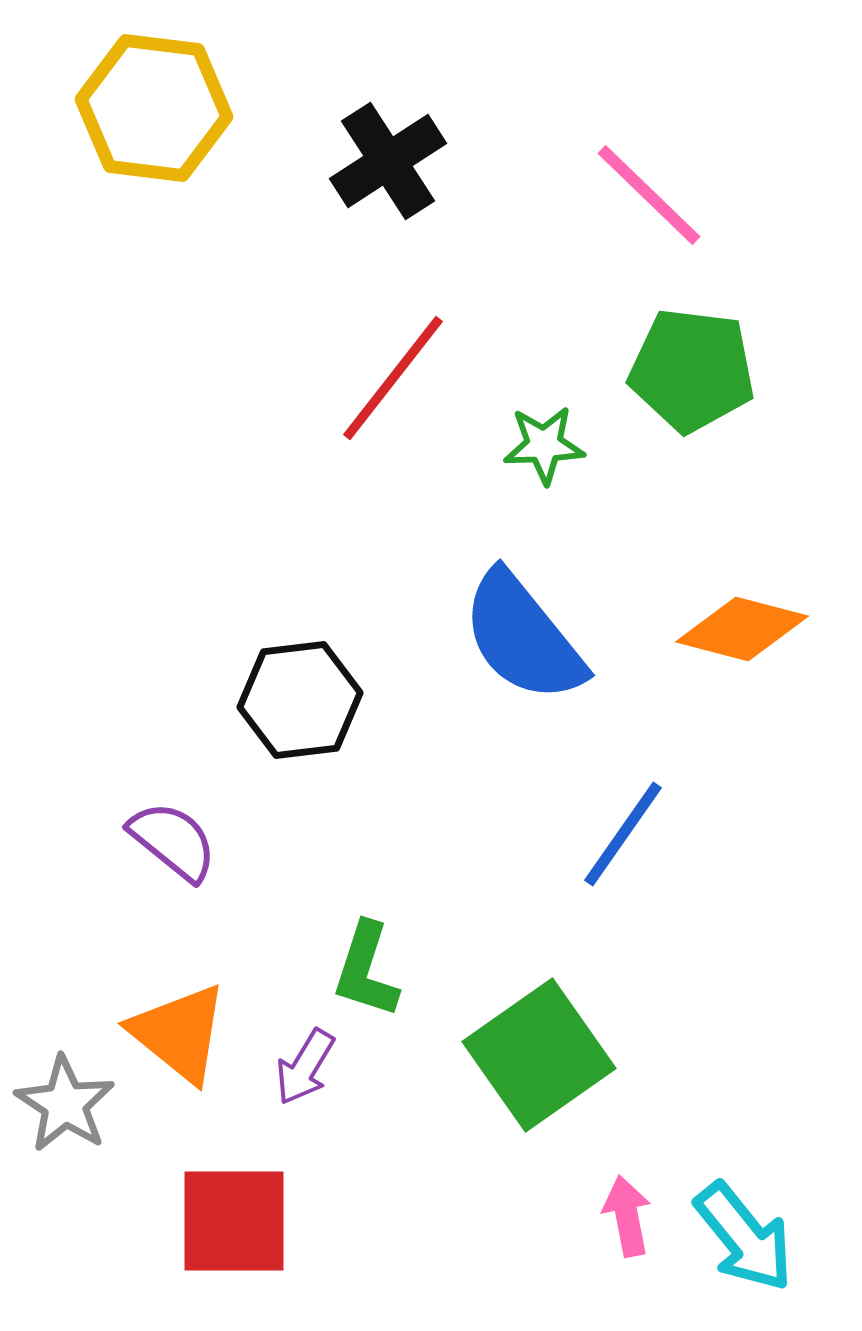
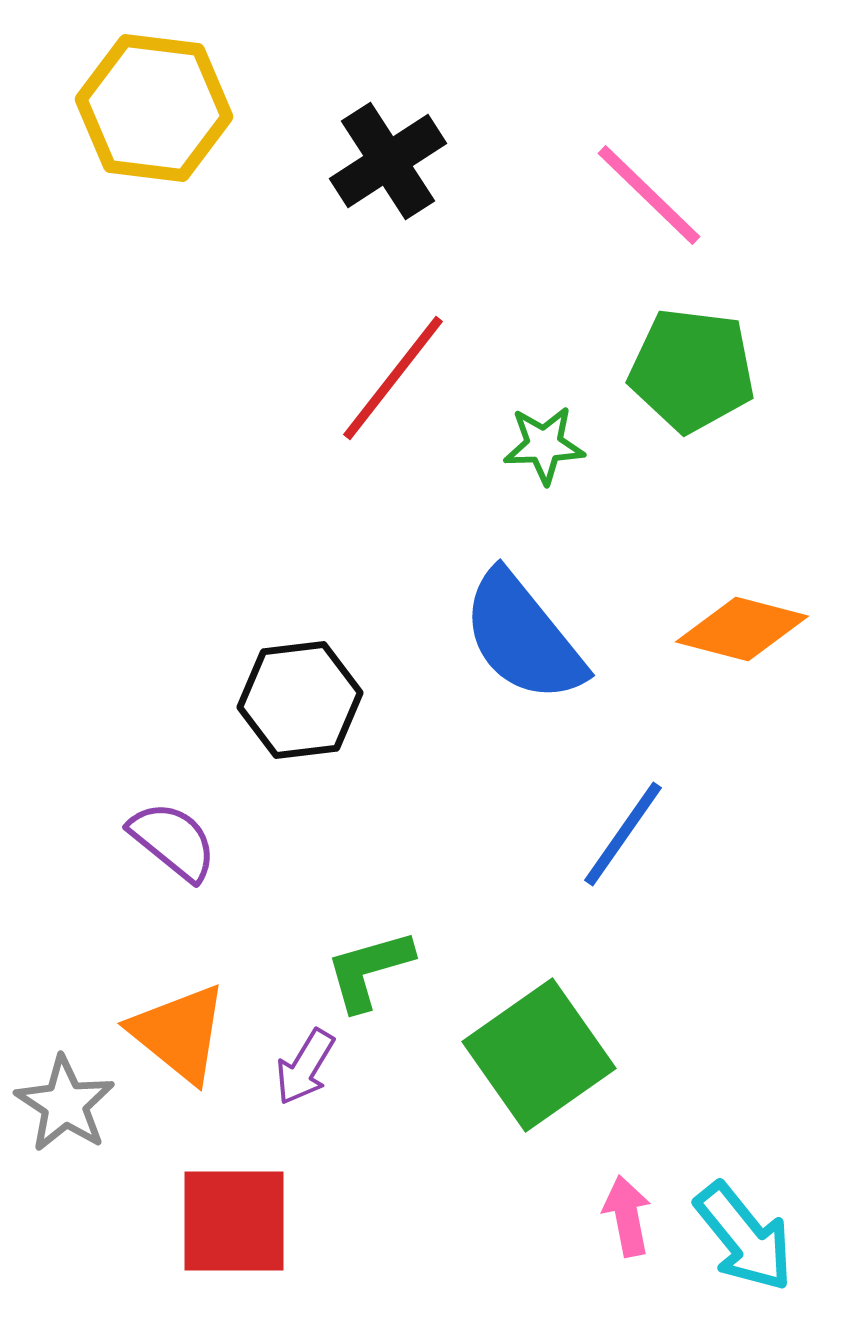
green L-shape: moved 3 px right; rotated 56 degrees clockwise
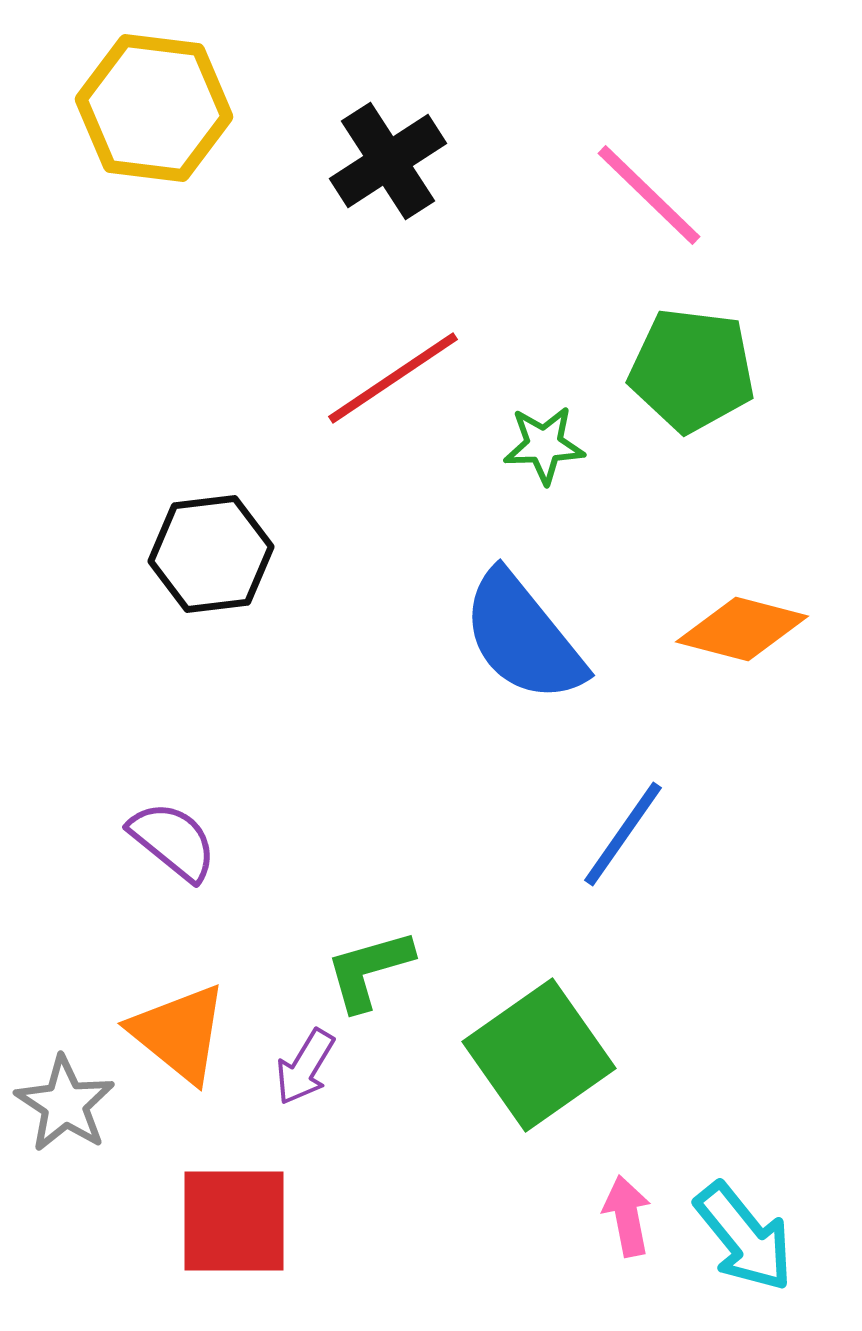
red line: rotated 18 degrees clockwise
black hexagon: moved 89 px left, 146 px up
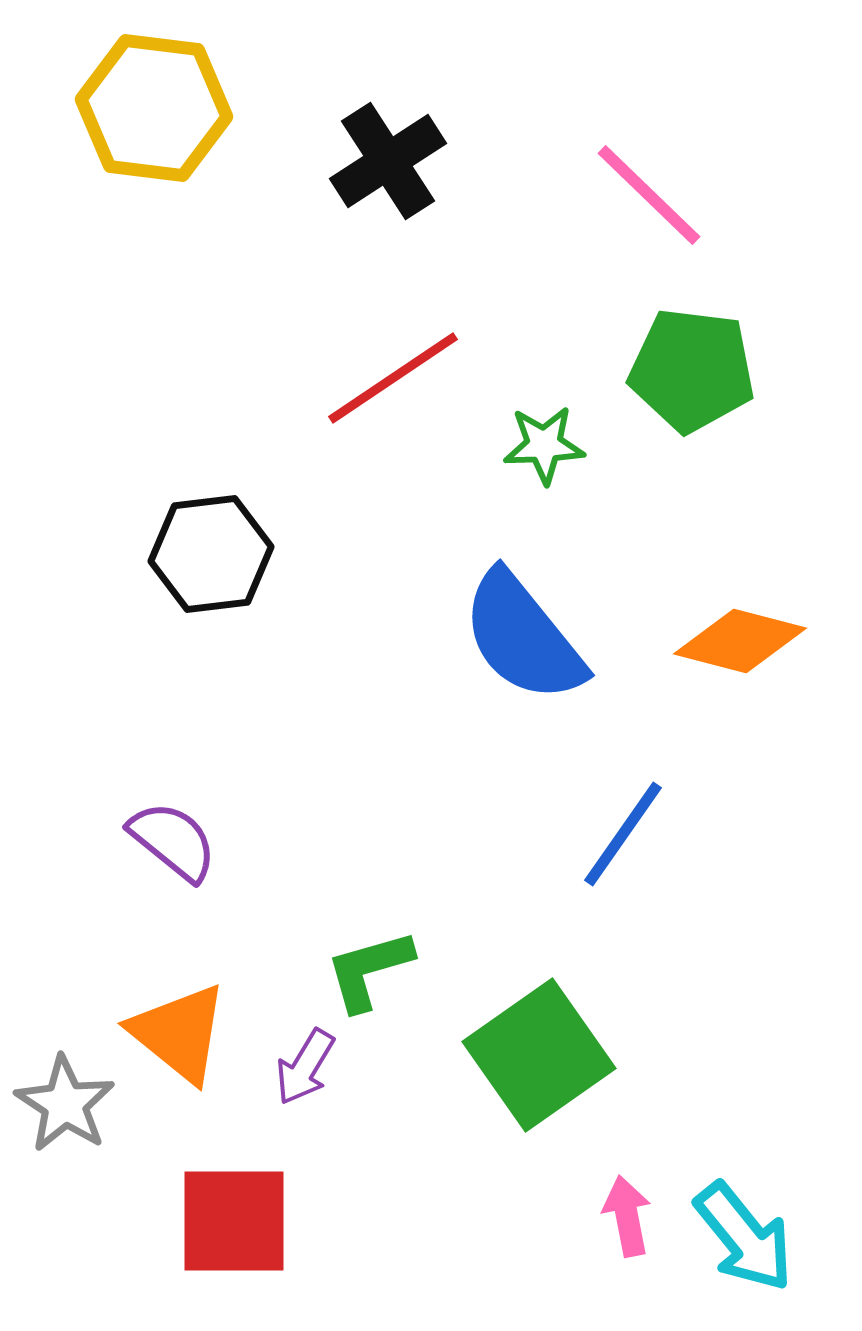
orange diamond: moved 2 px left, 12 px down
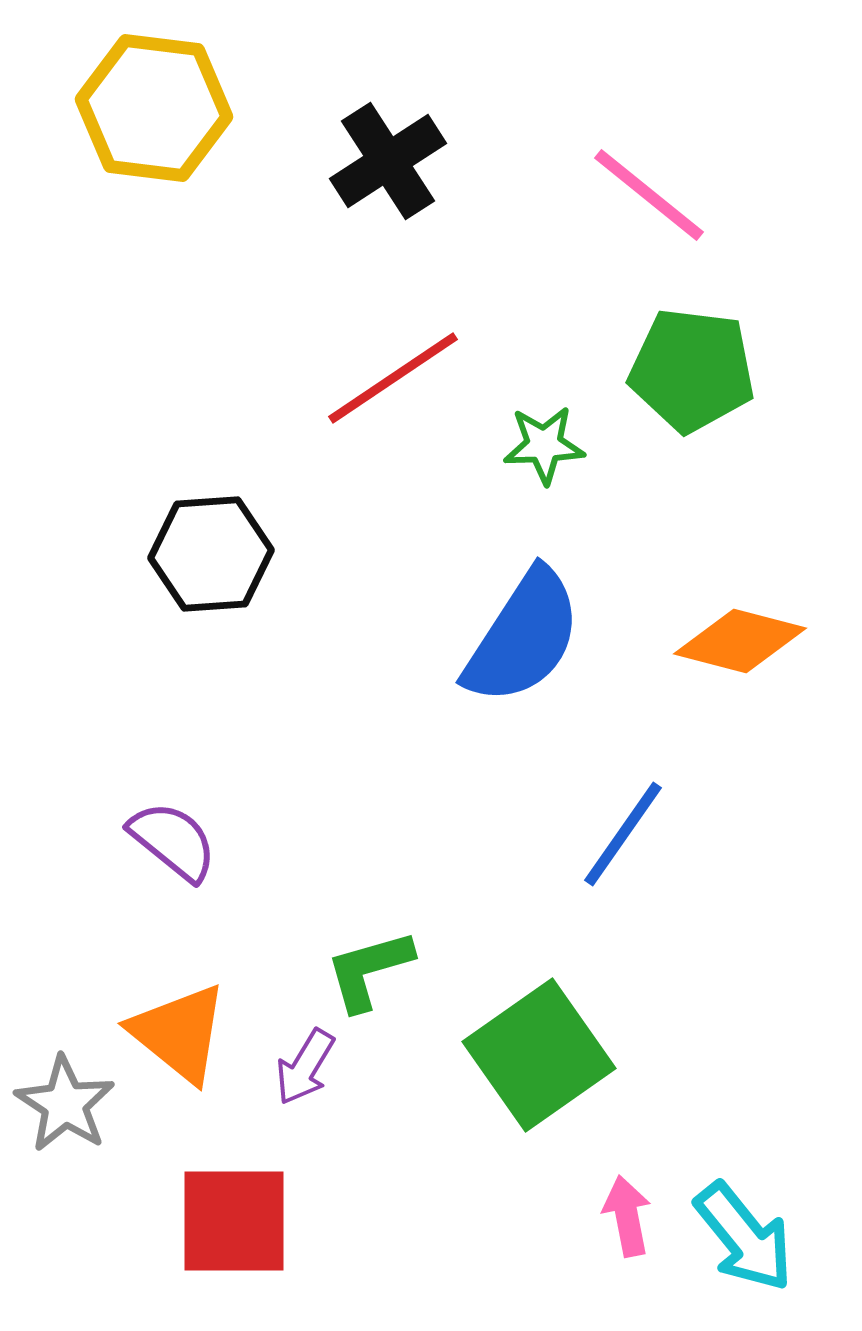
pink line: rotated 5 degrees counterclockwise
black hexagon: rotated 3 degrees clockwise
blue semicircle: rotated 108 degrees counterclockwise
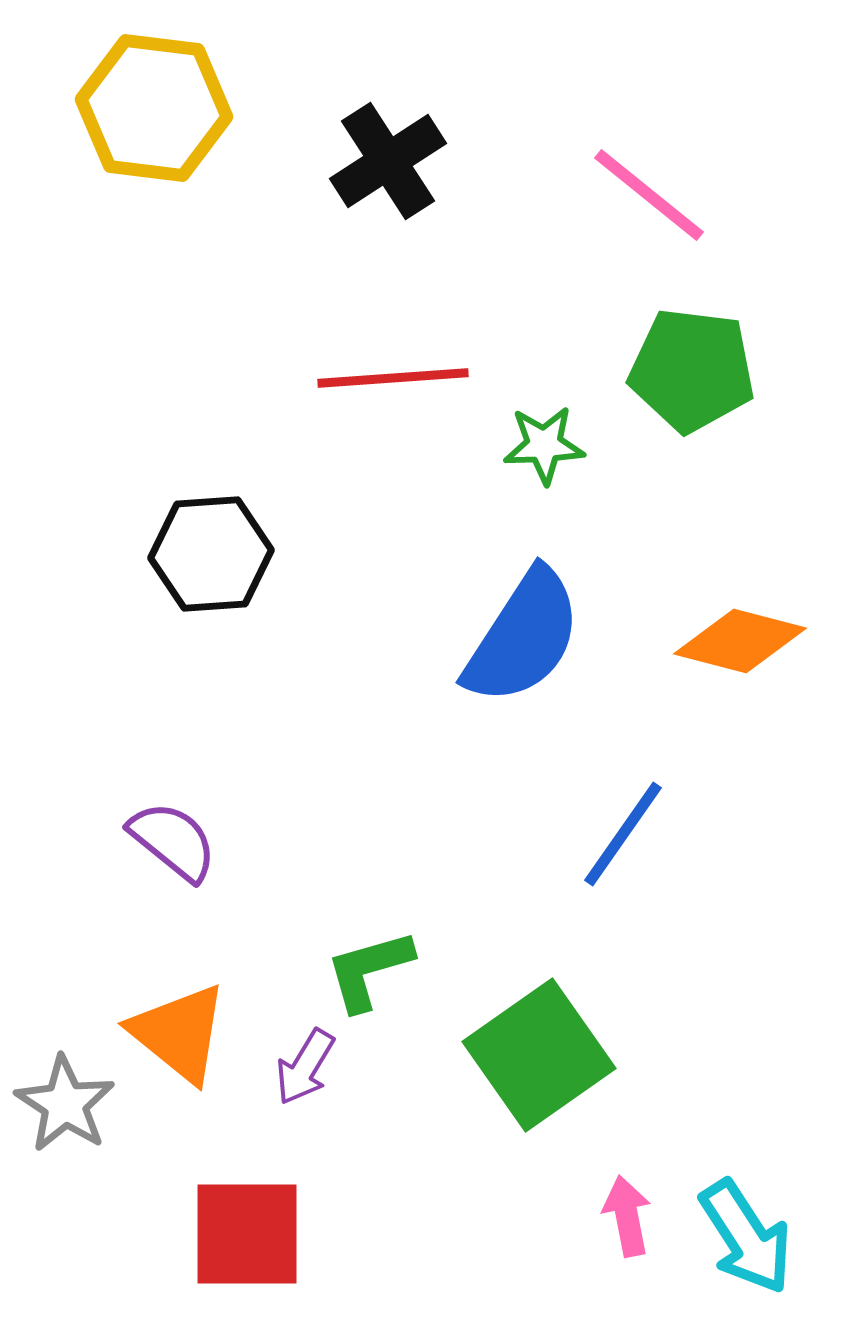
red line: rotated 30 degrees clockwise
red square: moved 13 px right, 13 px down
cyan arrow: moved 2 px right; rotated 6 degrees clockwise
